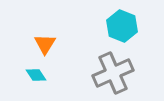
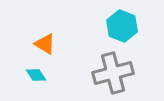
orange triangle: rotated 30 degrees counterclockwise
gray cross: rotated 9 degrees clockwise
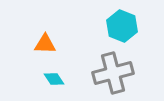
orange triangle: rotated 30 degrees counterclockwise
cyan diamond: moved 18 px right, 4 px down
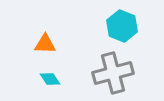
cyan diamond: moved 4 px left
